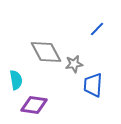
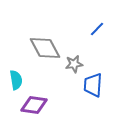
gray diamond: moved 1 px left, 4 px up
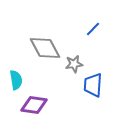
blue line: moved 4 px left
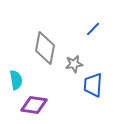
gray diamond: rotated 40 degrees clockwise
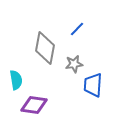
blue line: moved 16 px left
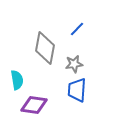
cyan semicircle: moved 1 px right
blue trapezoid: moved 16 px left, 5 px down
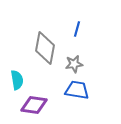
blue line: rotated 28 degrees counterclockwise
blue trapezoid: rotated 95 degrees clockwise
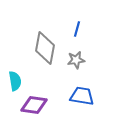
gray star: moved 2 px right, 4 px up
cyan semicircle: moved 2 px left, 1 px down
blue trapezoid: moved 5 px right, 6 px down
